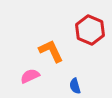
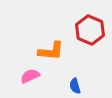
orange L-shape: rotated 120 degrees clockwise
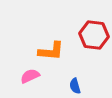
red hexagon: moved 4 px right, 5 px down; rotated 16 degrees counterclockwise
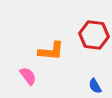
pink semicircle: moved 2 px left; rotated 78 degrees clockwise
blue semicircle: moved 20 px right; rotated 14 degrees counterclockwise
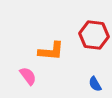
blue semicircle: moved 2 px up
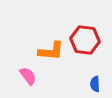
red hexagon: moved 9 px left, 5 px down
blue semicircle: rotated 28 degrees clockwise
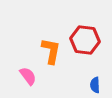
orange L-shape: rotated 84 degrees counterclockwise
blue semicircle: moved 1 px down
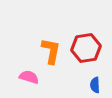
red hexagon: moved 1 px right, 8 px down; rotated 16 degrees counterclockwise
pink semicircle: moved 1 px right, 1 px down; rotated 36 degrees counterclockwise
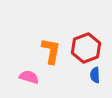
red hexagon: rotated 12 degrees counterclockwise
blue semicircle: moved 10 px up
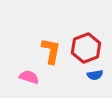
blue semicircle: rotated 98 degrees counterclockwise
